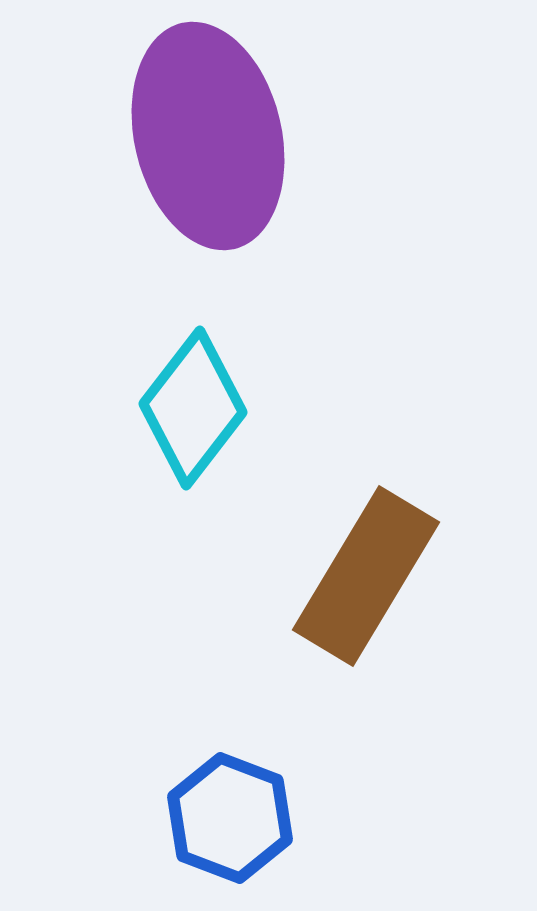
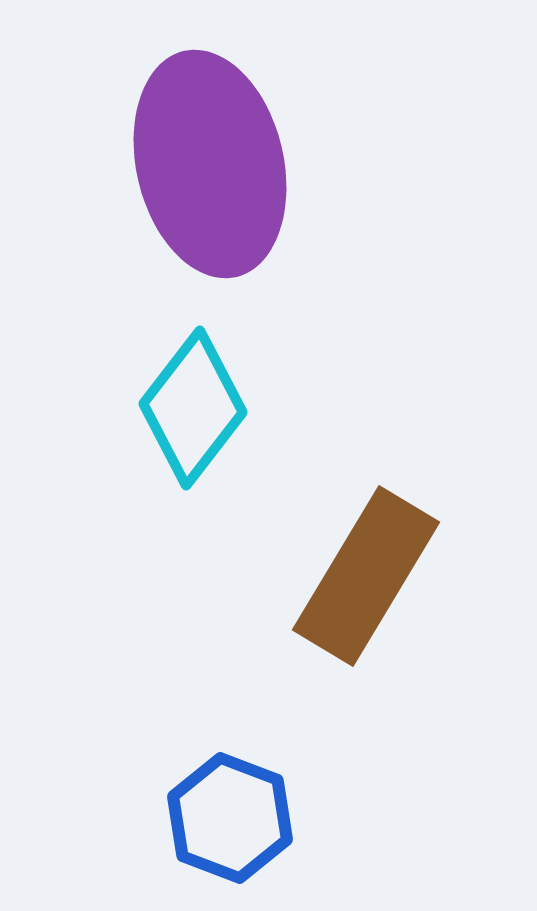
purple ellipse: moved 2 px right, 28 px down
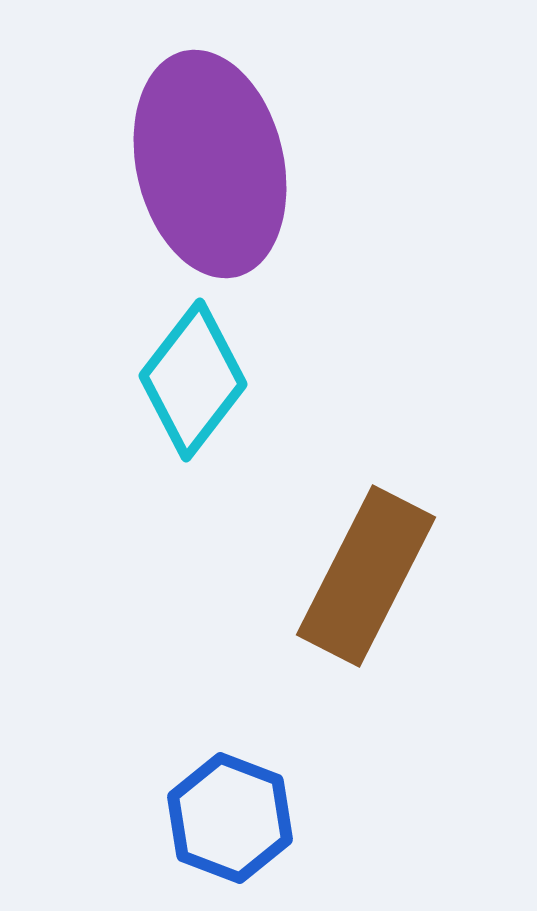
cyan diamond: moved 28 px up
brown rectangle: rotated 4 degrees counterclockwise
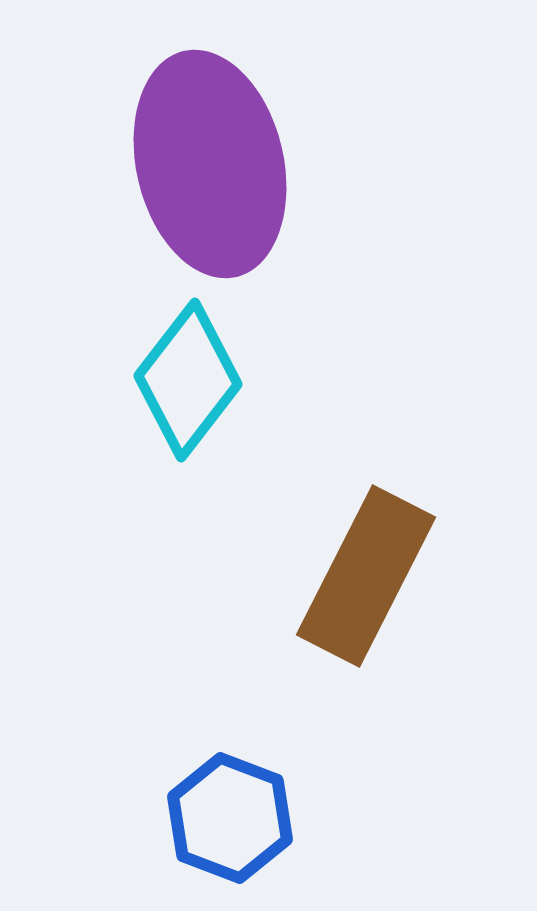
cyan diamond: moved 5 px left
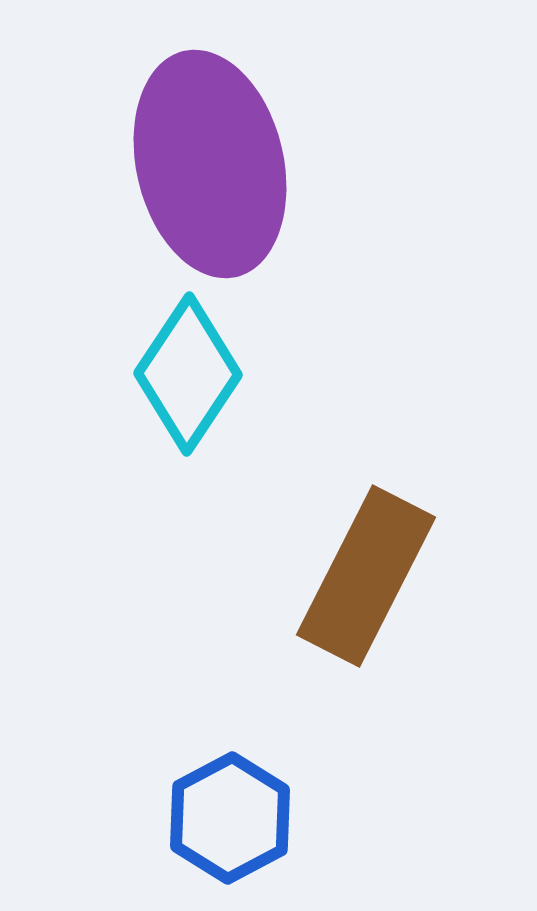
cyan diamond: moved 6 px up; rotated 4 degrees counterclockwise
blue hexagon: rotated 11 degrees clockwise
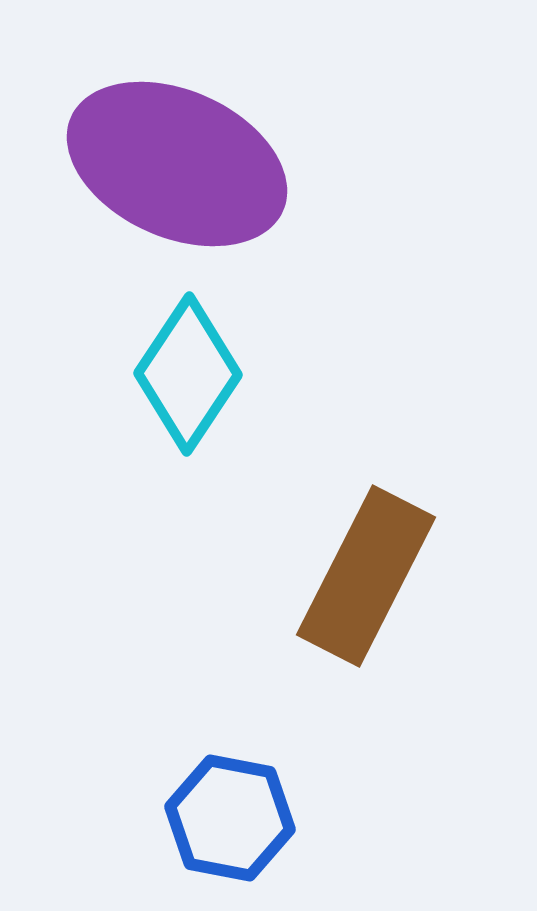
purple ellipse: moved 33 px left; rotated 53 degrees counterclockwise
blue hexagon: rotated 21 degrees counterclockwise
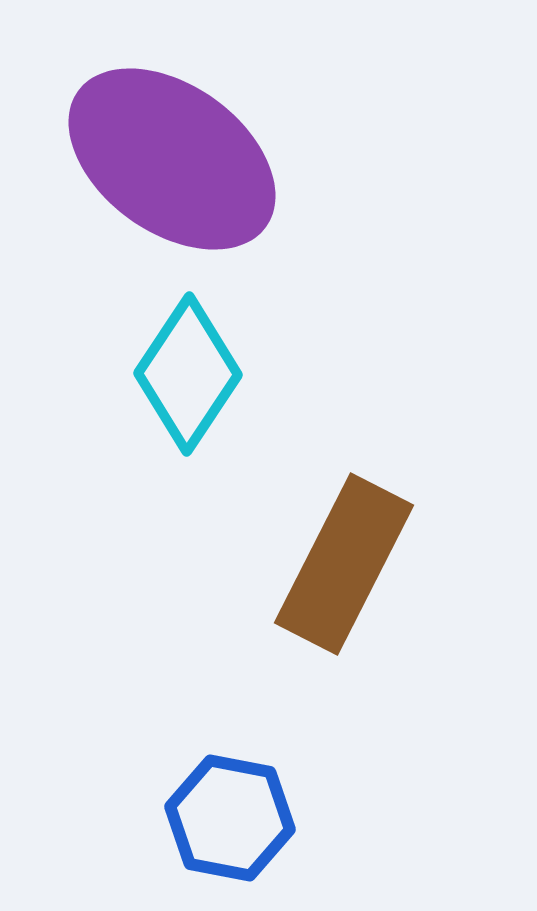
purple ellipse: moved 5 px left, 5 px up; rotated 12 degrees clockwise
brown rectangle: moved 22 px left, 12 px up
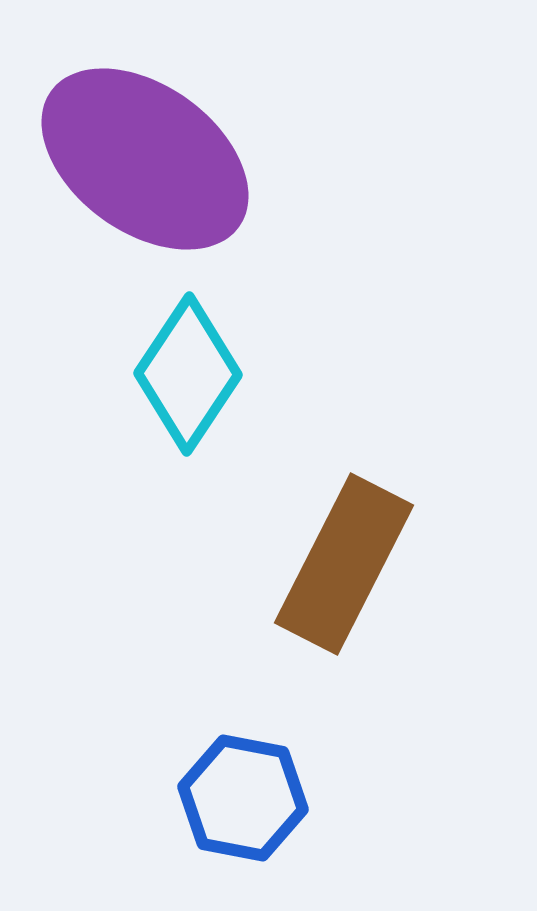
purple ellipse: moved 27 px left
blue hexagon: moved 13 px right, 20 px up
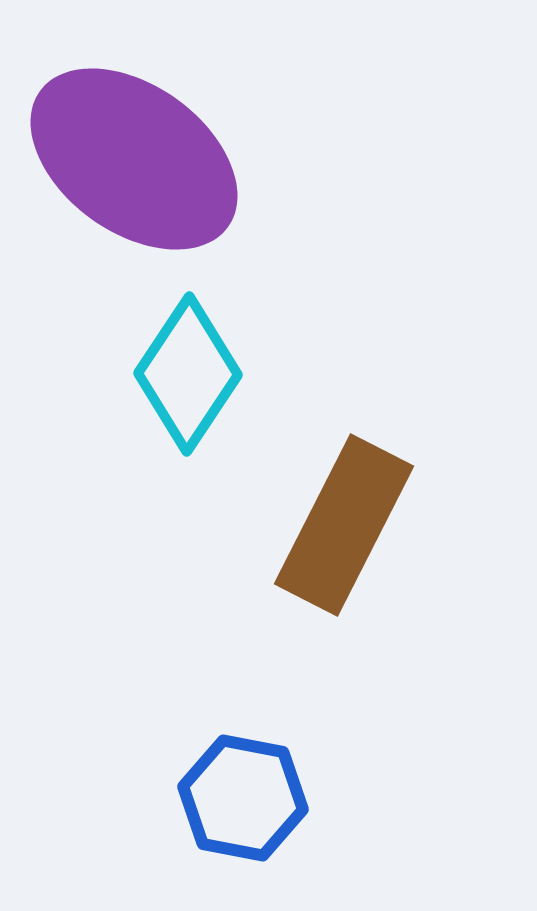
purple ellipse: moved 11 px left
brown rectangle: moved 39 px up
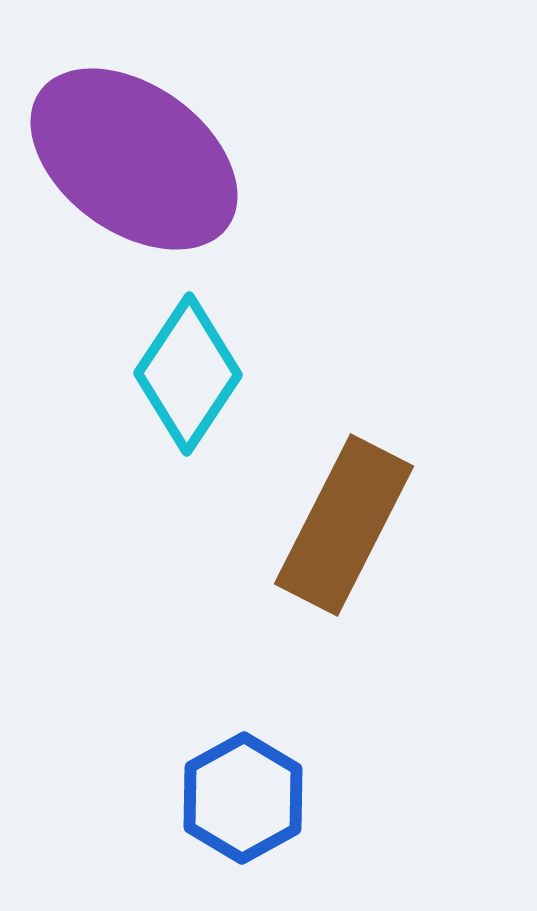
blue hexagon: rotated 20 degrees clockwise
